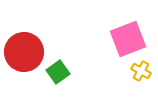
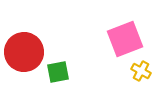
pink square: moved 3 px left
green square: rotated 25 degrees clockwise
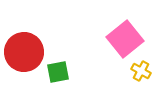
pink square: rotated 18 degrees counterclockwise
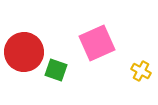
pink square: moved 28 px left, 4 px down; rotated 15 degrees clockwise
green square: moved 2 px left, 2 px up; rotated 30 degrees clockwise
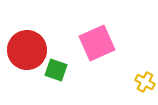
red circle: moved 3 px right, 2 px up
yellow cross: moved 4 px right, 11 px down
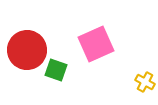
pink square: moved 1 px left, 1 px down
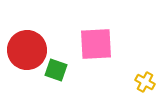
pink square: rotated 21 degrees clockwise
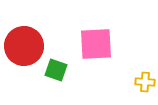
red circle: moved 3 px left, 4 px up
yellow cross: rotated 24 degrees counterclockwise
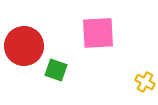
pink square: moved 2 px right, 11 px up
yellow cross: rotated 24 degrees clockwise
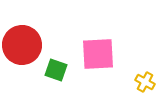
pink square: moved 21 px down
red circle: moved 2 px left, 1 px up
